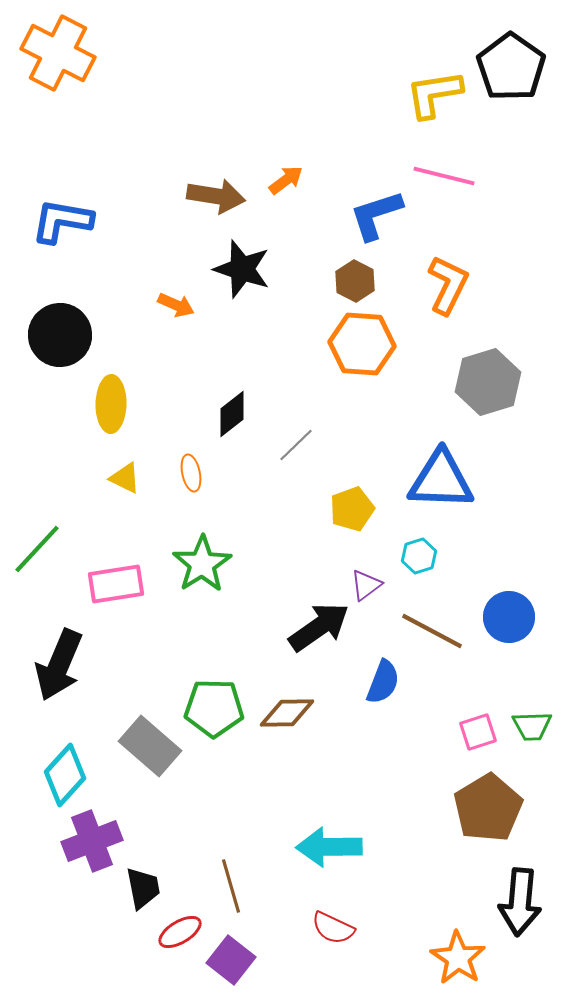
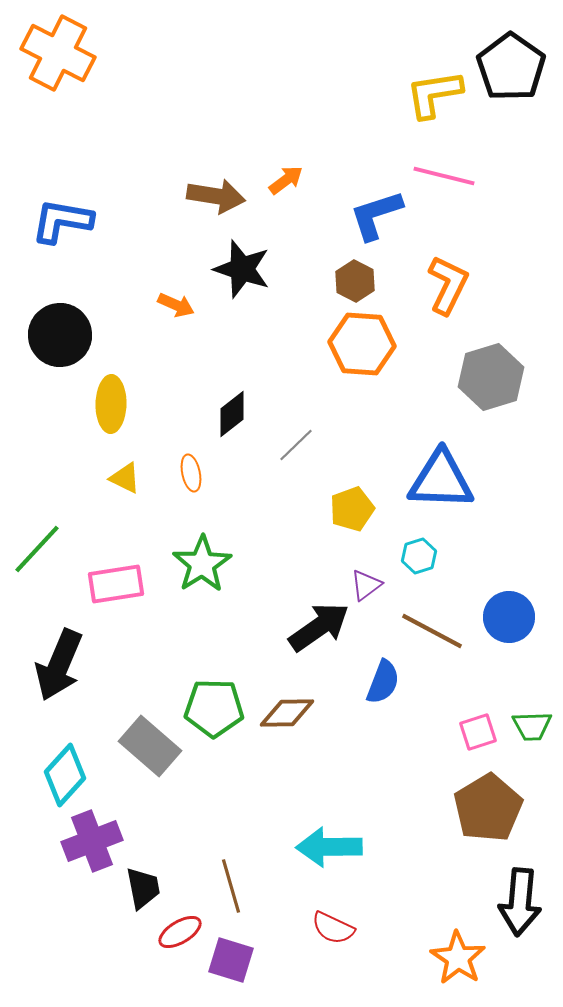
gray hexagon at (488, 382): moved 3 px right, 5 px up
purple square at (231, 960): rotated 21 degrees counterclockwise
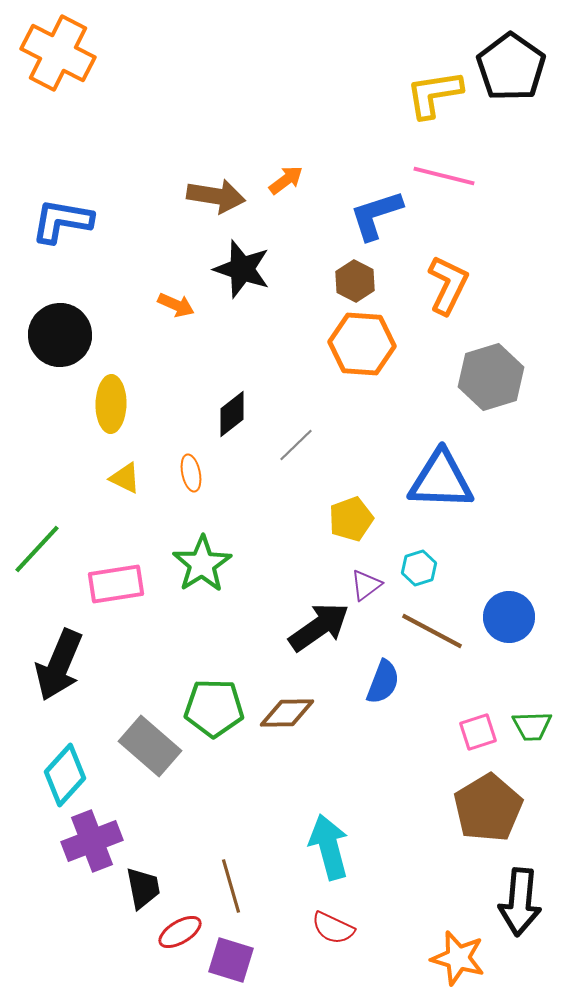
yellow pentagon at (352, 509): moved 1 px left, 10 px down
cyan hexagon at (419, 556): moved 12 px down
cyan arrow at (329, 847): rotated 76 degrees clockwise
orange star at (458, 958): rotated 18 degrees counterclockwise
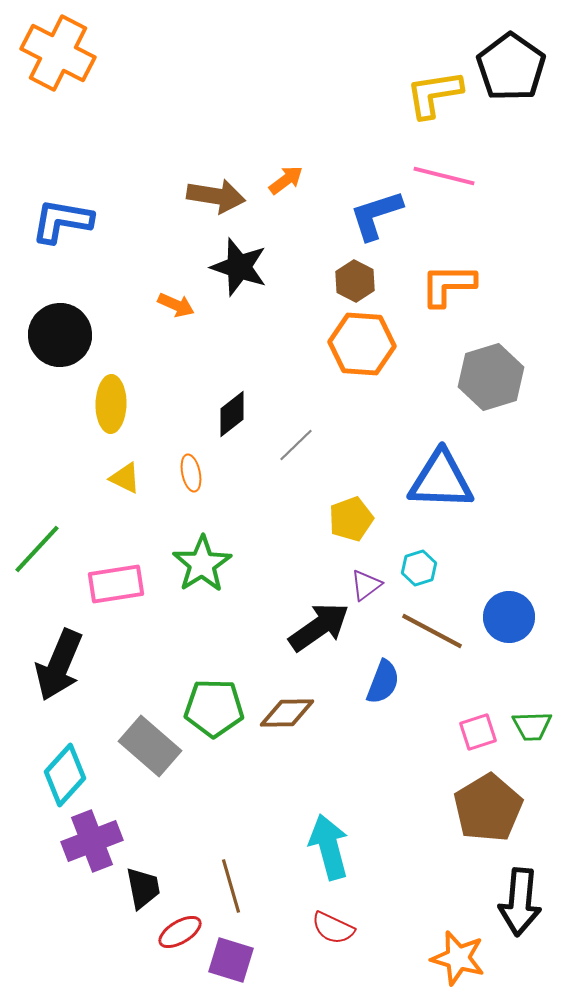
black star at (242, 269): moved 3 px left, 2 px up
orange L-shape at (448, 285): rotated 116 degrees counterclockwise
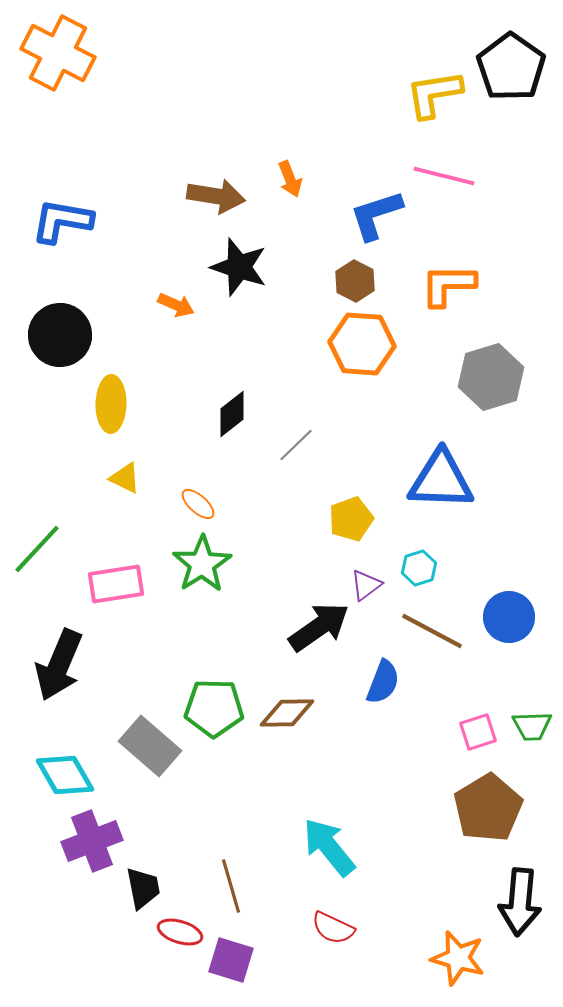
orange arrow at (286, 180): moved 4 px right, 1 px up; rotated 105 degrees clockwise
orange ellipse at (191, 473): moved 7 px right, 31 px down; rotated 36 degrees counterclockwise
cyan diamond at (65, 775): rotated 72 degrees counterclockwise
cyan arrow at (329, 847): rotated 24 degrees counterclockwise
red ellipse at (180, 932): rotated 48 degrees clockwise
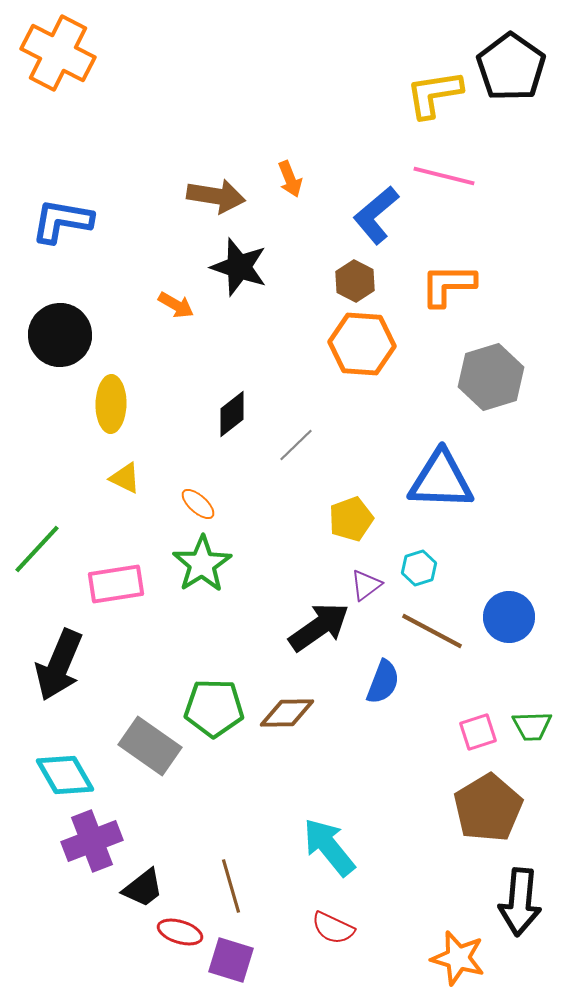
blue L-shape at (376, 215): rotated 22 degrees counterclockwise
orange arrow at (176, 305): rotated 6 degrees clockwise
gray rectangle at (150, 746): rotated 6 degrees counterclockwise
black trapezoid at (143, 888): rotated 63 degrees clockwise
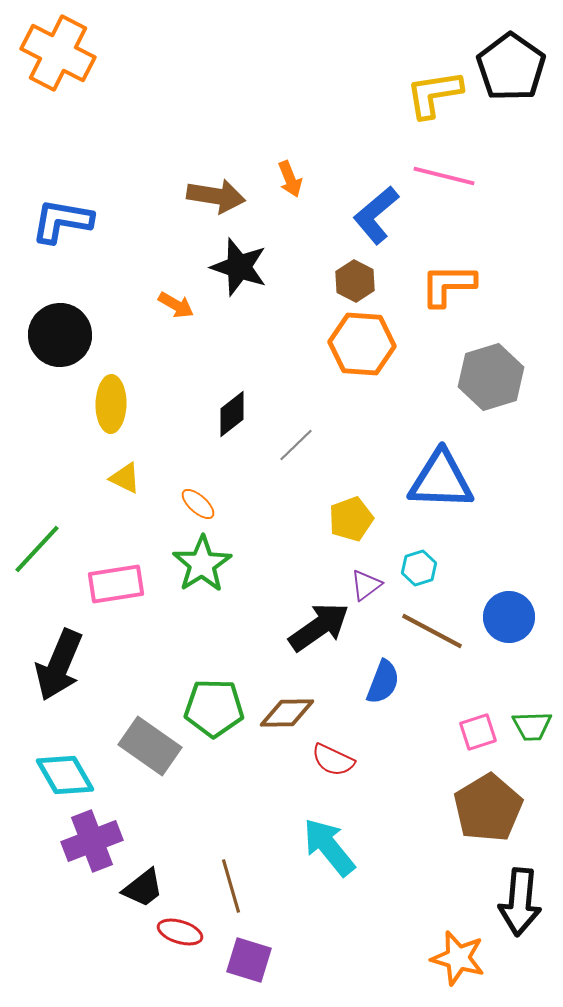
red semicircle at (333, 928): moved 168 px up
purple square at (231, 960): moved 18 px right
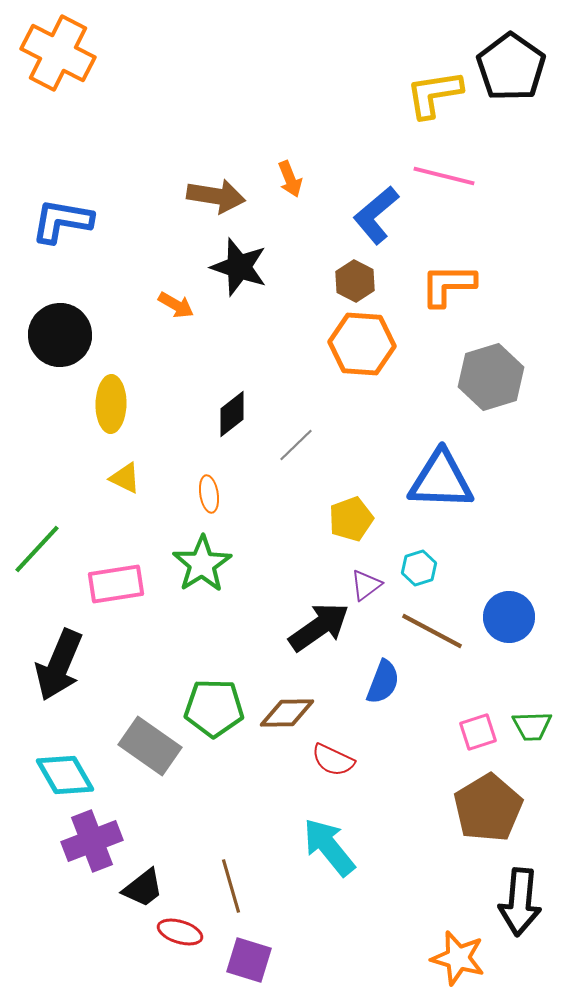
orange ellipse at (198, 504): moved 11 px right, 10 px up; rotated 39 degrees clockwise
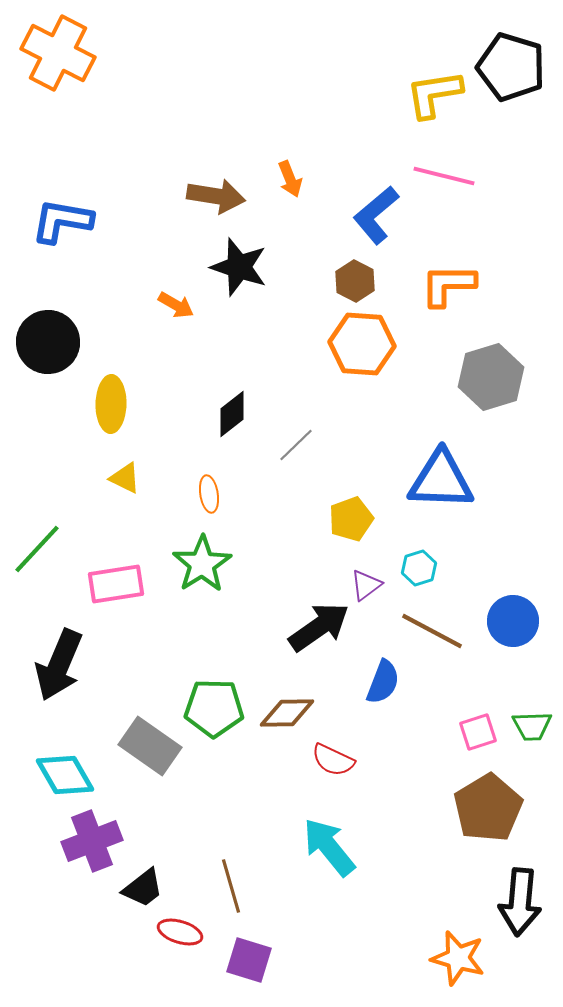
black pentagon at (511, 67): rotated 18 degrees counterclockwise
black circle at (60, 335): moved 12 px left, 7 px down
blue circle at (509, 617): moved 4 px right, 4 px down
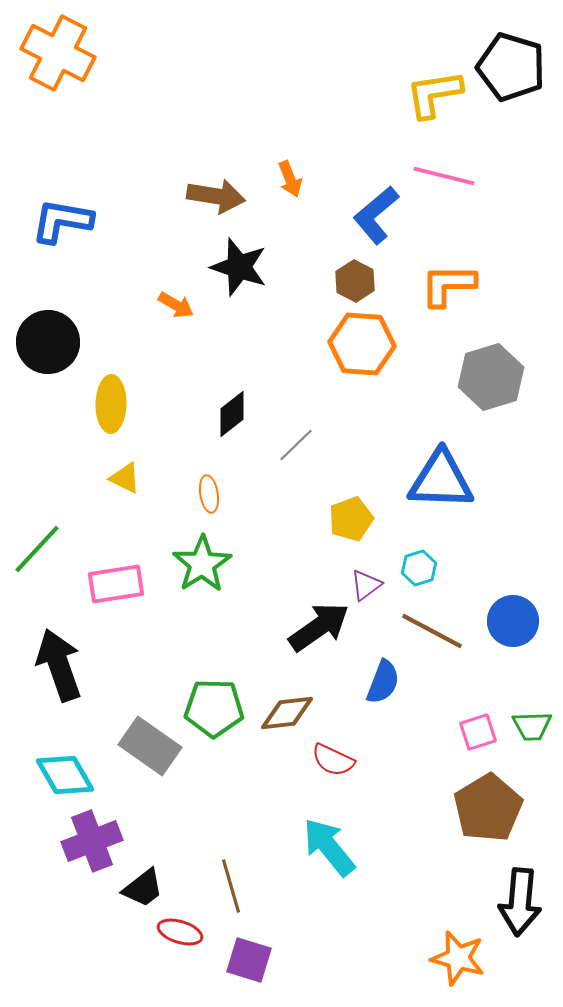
black arrow at (59, 665): rotated 138 degrees clockwise
brown diamond at (287, 713): rotated 6 degrees counterclockwise
